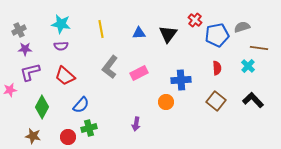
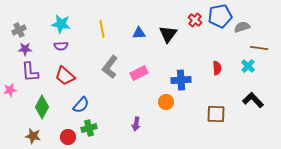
yellow line: moved 1 px right
blue pentagon: moved 3 px right, 19 px up
purple L-shape: rotated 80 degrees counterclockwise
brown square: moved 13 px down; rotated 36 degrees counterclockwise
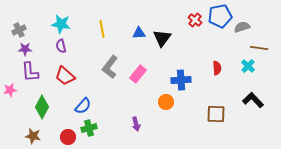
black triangle: moved 6 px left, 4 px down
purple semicircle: rotated 80 degrees clockwise
pink rectangle: moved 1 px left, 1 px down; rotated 24 degrees counterclockwise
blue semicircle: moved 2 px right, 1 px down
purple arrow: rotated 24 degrees counterclockwise
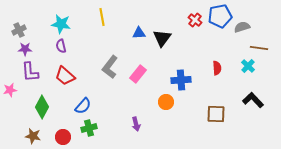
yellow line: moved 12 px up
red circle: moved 5 px left
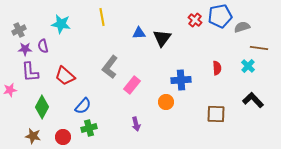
purple semicircle: moved 18 px left
pink rectangle: moved 6 px left, 11 px down
